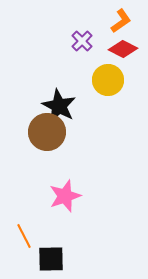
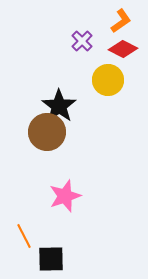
black star: rotated 8 degrees clockwise
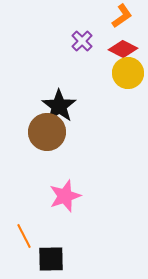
orange L-shape: moved 1 px right, 5 px up
yellow circle: moved 20 px right, 7 px up
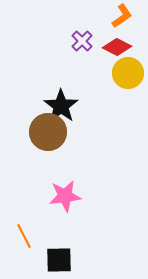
red diamond: moved 6 px left, 2 px up
black star: moved 2 px right
brown circle: moved 1 px right
pink star: rotated 12 degrees clockwise
black square: moved 8 px right, 1 px down
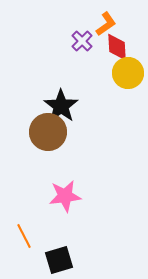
orange L-shape: moved 16 px left, 8 px down
red diamond: rotated 60 degrees clockwise
black square: rotated 16 degrees counterclockwise
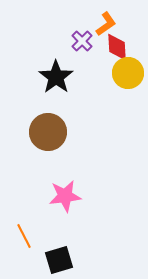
black star: moved 5 px left, 29 px up
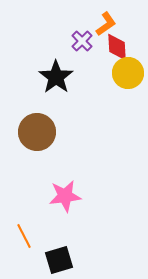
brown circle: moved 11 px left
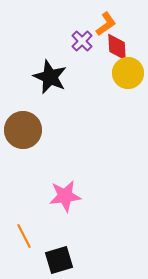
black star: moved 6 px left; rotated 12 degrees counterclockwise
brown circle: moved 14 px left, 2 px up
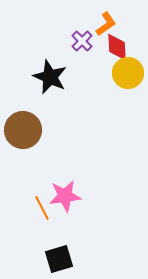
orange line: moved 18 px right, 28 px up
black square: moved 1 px up
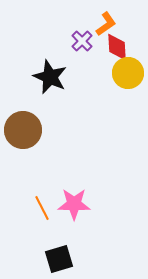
pink star: moved 9 px right, 8 px down; rotated 8 degrees clockwise
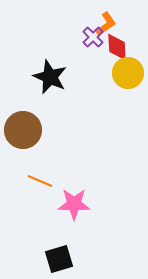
purple cross: moved 11 px right, 4 px up
orange line: moved 2 px left, 27 px up; rotated 40 degrees counterclockwise
